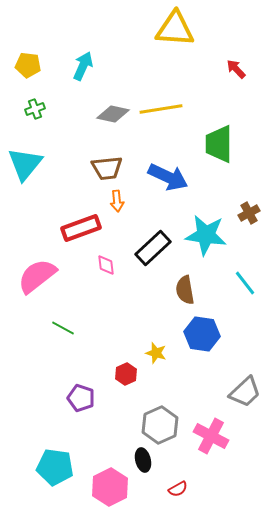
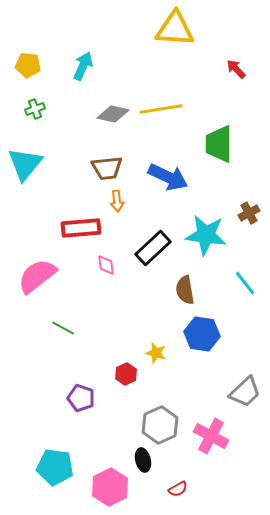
red rectangle: rotated 15 degrees clockwise
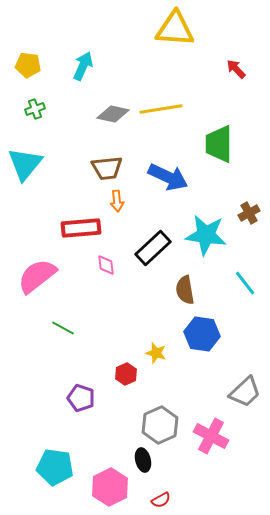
red semicircle: moved 17 px left, 11 px down
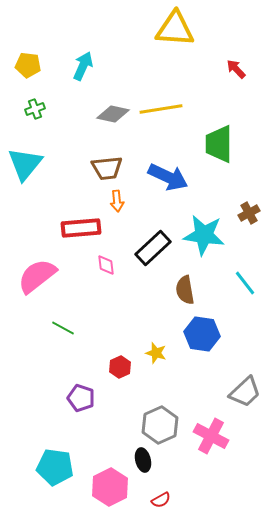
cyan star: moved 2 px left
red hexagon: moved 6 px left, 7 px up
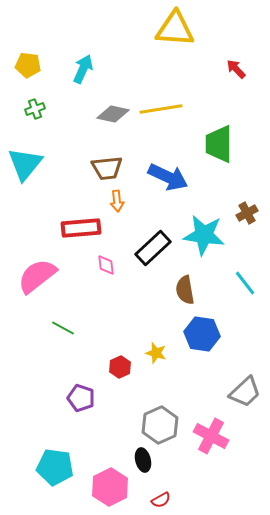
cyan arrow: moved 3 px down
brown cross: moved 2 px left
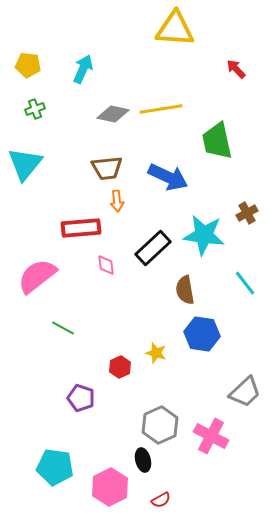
green trapezoid: moved 2 px left, 3 px up; rotated 12 degrees counterclockwise
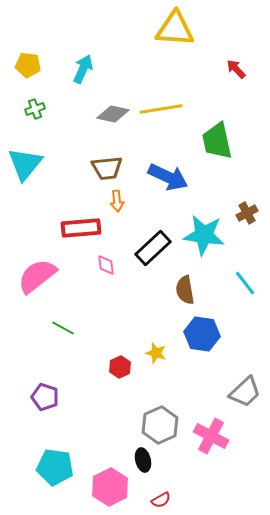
purple pentagon: moved 36 px left, 1 px up
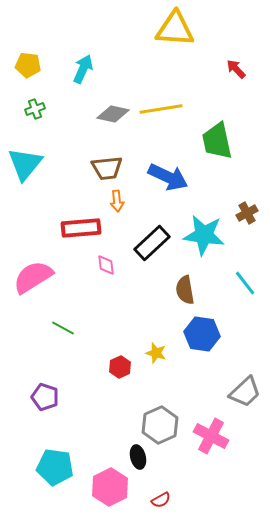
black rectangle: moved 1 px left, 5 px up
pink semicircle: moved 4 px left, 1 px down; rotated 6 degrees clockwise
black ellipse: moved 5 px left, 3 px up
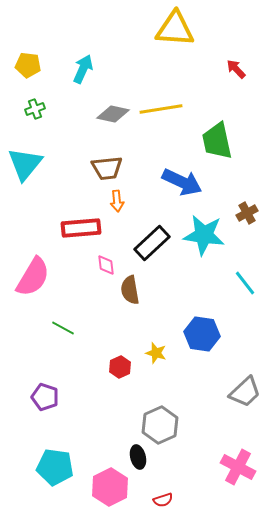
blue arrow: moved 14 px right, 5 px down
pink semicircle: rotated 153 degrees clockwise
brown semicircle: moved 55 px left
pink cross: moved 27 px right, 31 px down
red semicircle: moved 2 px right; rotated 12 degrees clockwise
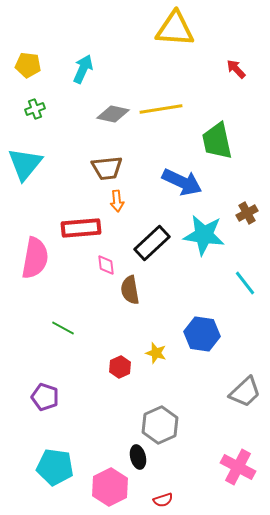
pink semicircle: moved 2 px right, 19 px up; rotated 21 degrees counterclockwise
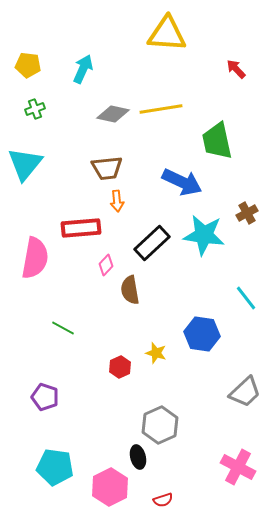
yellow triangle: moved 8 px left, 5 px down
pink diamond: rotated 50 degrees clockwise
cyan line: moved 1 px right, 15 px down
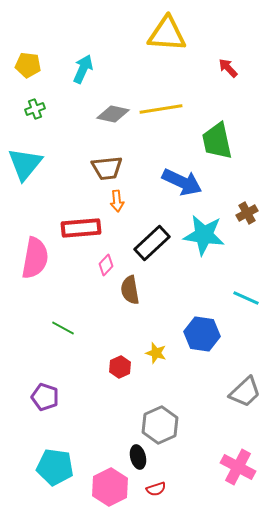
red arrow: moved 8 px left, 1 px up
cyan line: rotated 28 degrees counterclockwise
red semicircle: moved 7 px left, 11 px up
